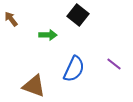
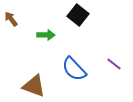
green arrow: moved 2 px left
blue semicircle: rotated 112 degrees clockwise
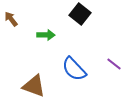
black square: moved 2 px right, 1 px up
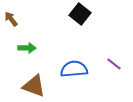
green arrow: moved 19 px left, 13 px down
blue semicircle: rotated 128 degrees clockwise
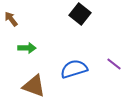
blue semicircle: rotated 12 degrees counterclockwise
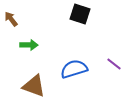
black square: rotated 20 degrees counterclockwise
green arrow: moved 2 px right, 3 px up
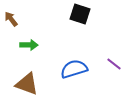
brown triangle: moved 7 px left, 2 px up
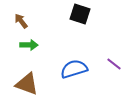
brown arrow: moved 10 px right, 2 px down
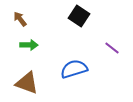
black square: moved 1 px left, 2 px down; rotated 15 degrees clockwise
brown arrow: moved 1 px left, 2 px up
purple line: moved 2 px left, 16 px up
brown triangle: moved 1 px up
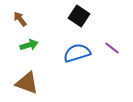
green arrow: rotated 18 degrees counterclockwise
blue semicircle: moved 3 px right, 16 px up
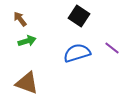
green arrow: moved 2 px left, 4 px up
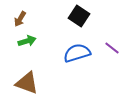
brown arrow: rotated 112 degrees counterclockwise
